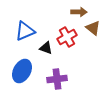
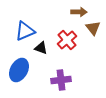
brown triangle: rotated 14 degrees clockwise
red cross: moved 3 px down; rotated 12 degrees counterclockwise
black triangle: moved 5 px left
blue ellipse: moved 3 px left, 1 px up
purple cross: moved 4 px right, 1 px down
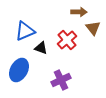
purple cross: rotated 18 degrees counterclockwise
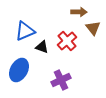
red cross: moved 1 px down
black triangle: moved 1 px right, 1 px up
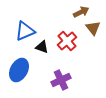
brown arrow: moved 2 px right; rotated 28 degrees counterclockwise
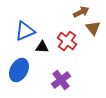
red cross: rotated 12 degrees counterclockwise
black triangle: rotated 16 degrees counterclockwise
purple cross: rotated 12 degrees counterclockwise
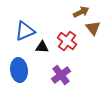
blue ellipse: rotated 35 degrees counterclockwise
purple cross: moved 5 px up
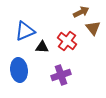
purple cross: rotated 18 degrees clockwise
